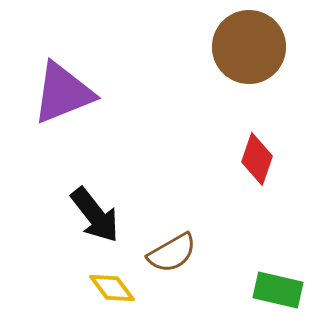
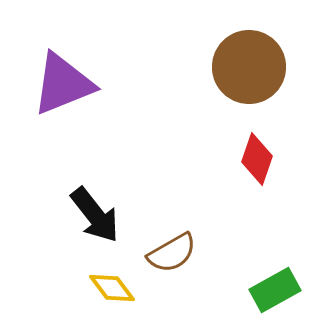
brown circle: moved 20 px down
purple triangle: moved 9 px up
green rectangle: moved 3 px left; rotated 42 degrees counterclockwise
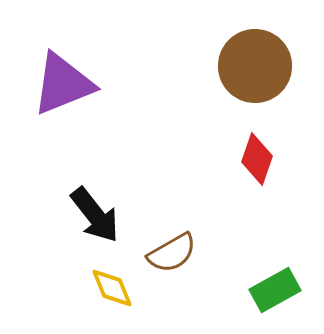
brown circle: moved 6 px right, 1 px up
yellow diamond: rotated 15 degrees clockwise
